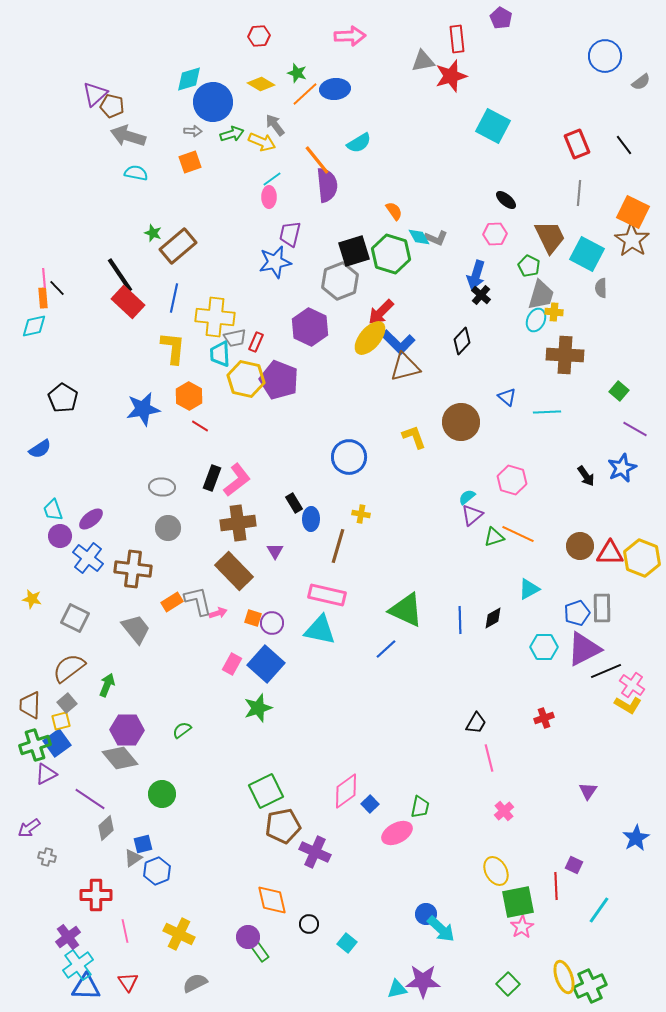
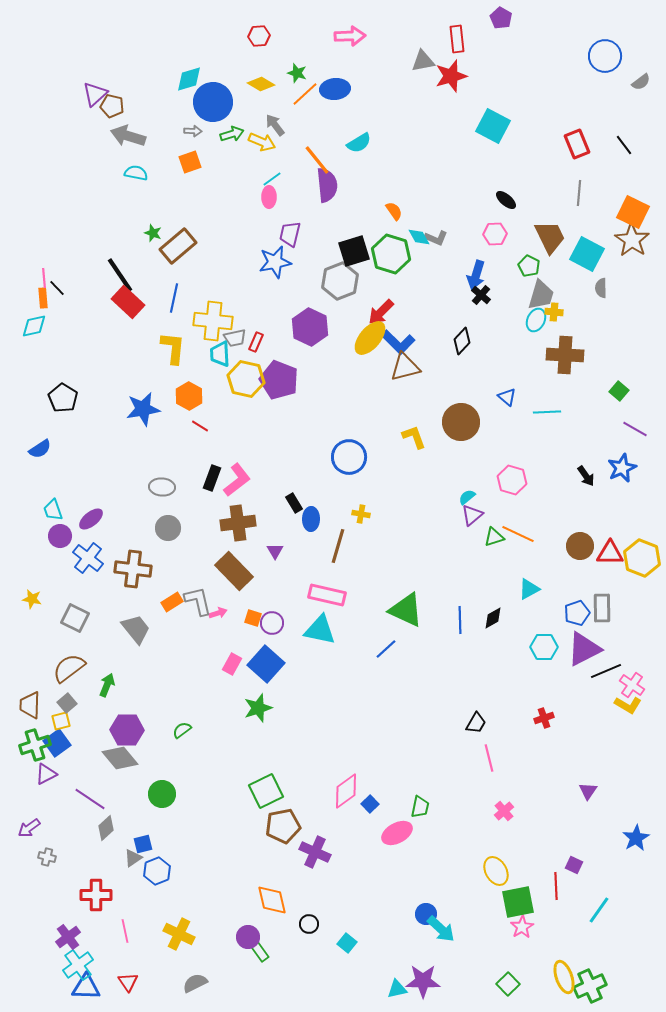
yellow cross at (215, 317): moved 2 px left, 4 px down
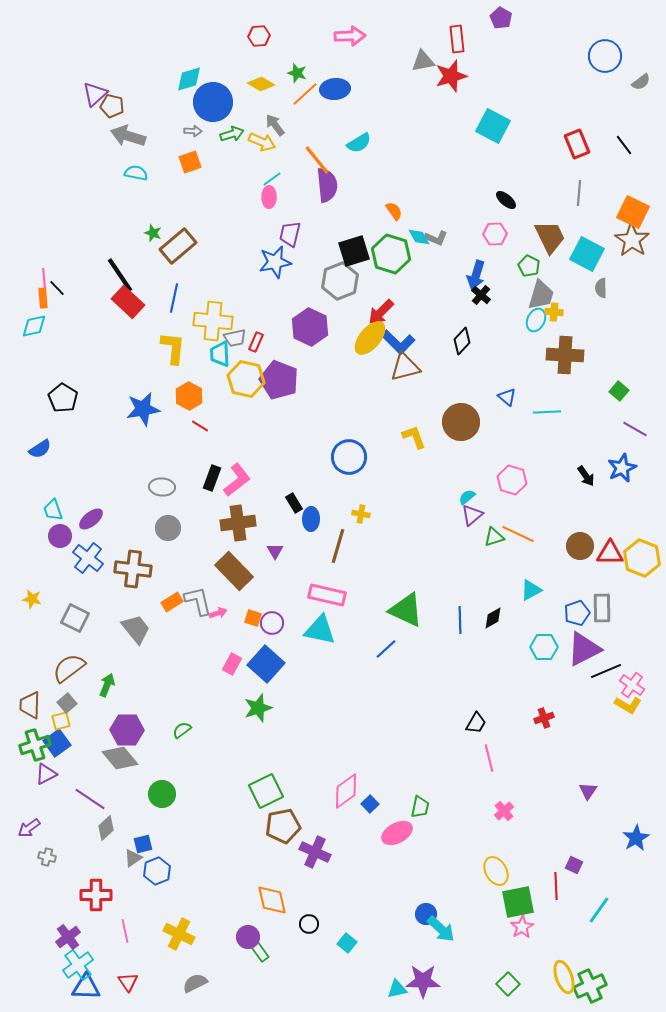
cyan triangle at (529, 589): moved 2 px right, 1 px down
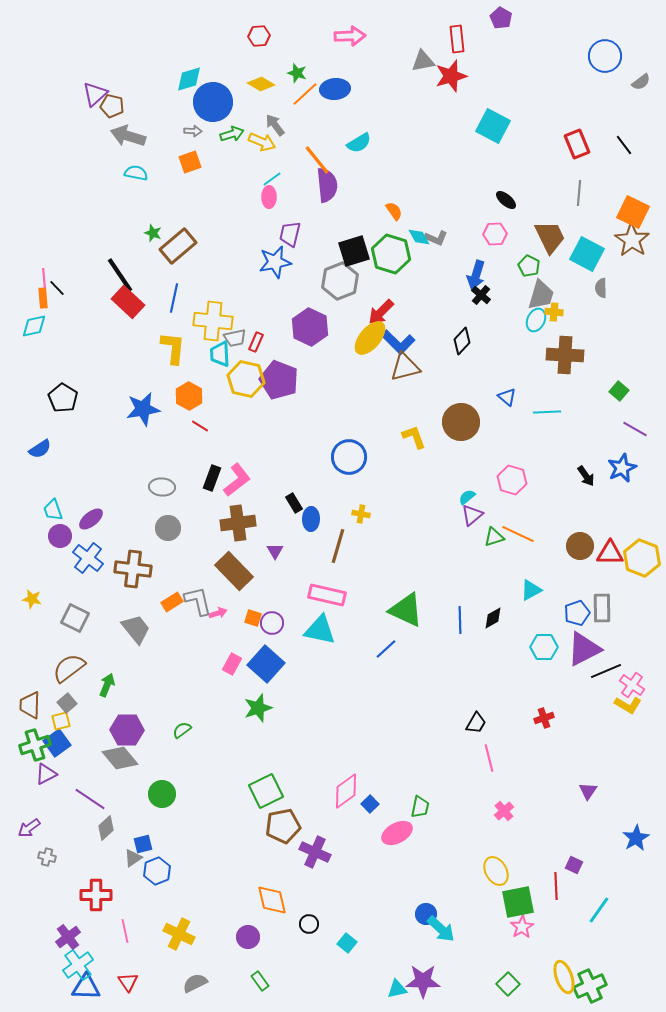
green rectangle at (260, 952): moved 29 px down
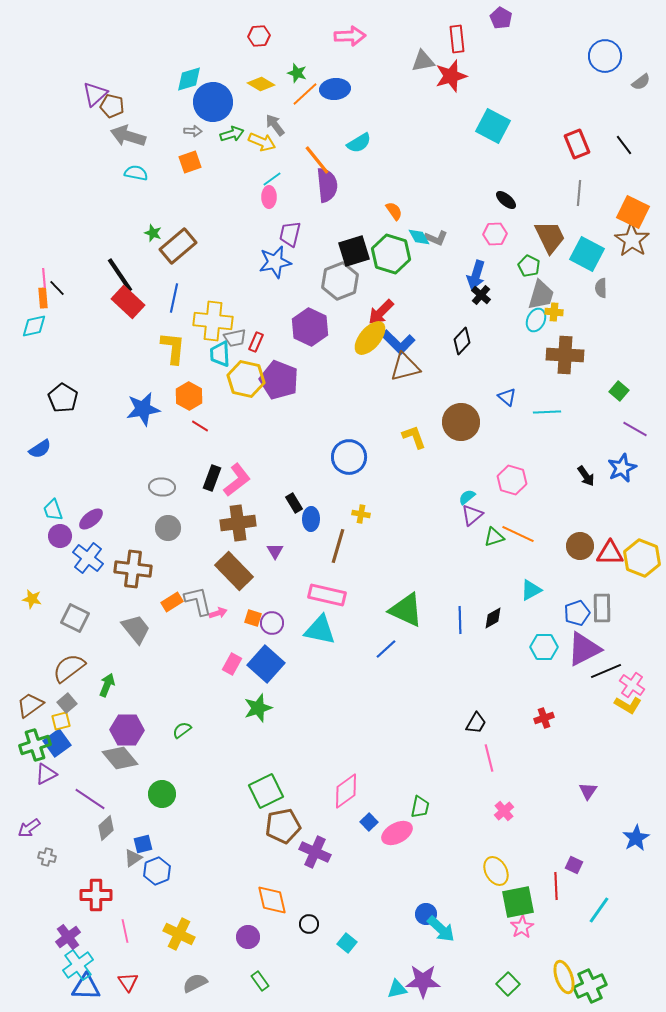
brown trapezoid at (30, 705): rotated 52 degrees clockwise
blue square at (370, 804): moved 1 px left, 18 px down
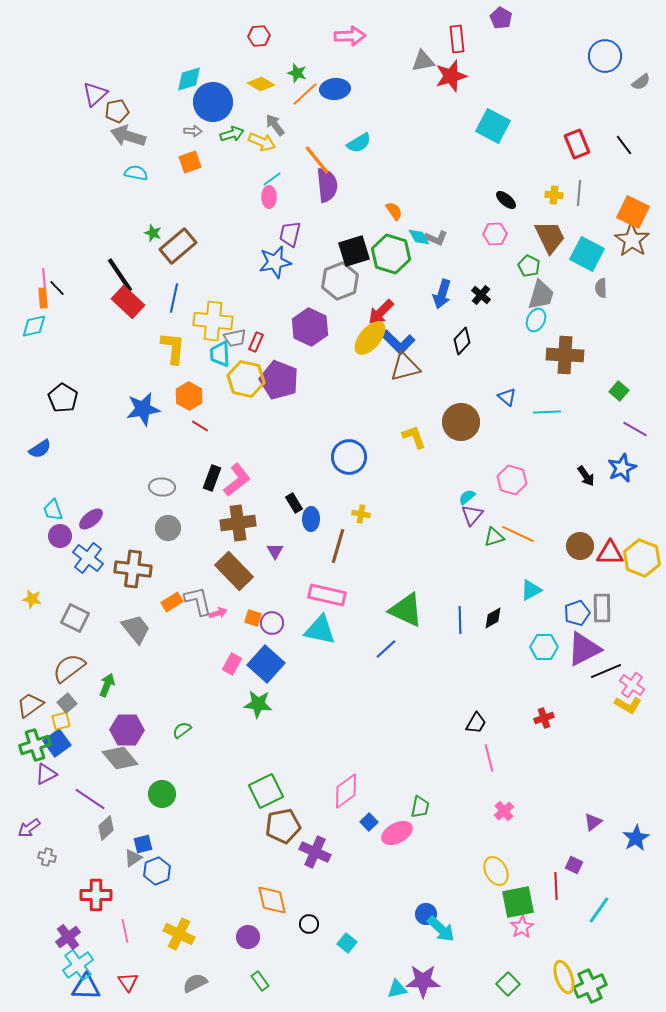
brown pentagon at (112, 106): moved 5 px right, 5 px down; rotated 25 degrees counterclockwise
blue arrow at (476, 275): moved 34 px left, 19 px down
yellow cross at (554, 312): moved 117 px up
purple triangle at (472, 515): rotated 10 degrees counterclockwise
green star at (258, 708): moved 4 px up; rotated 24 degrees clockwise
purple triangle at (588, 791): moved 5 px right, 31 px down; rotated 18 degrees clockwise
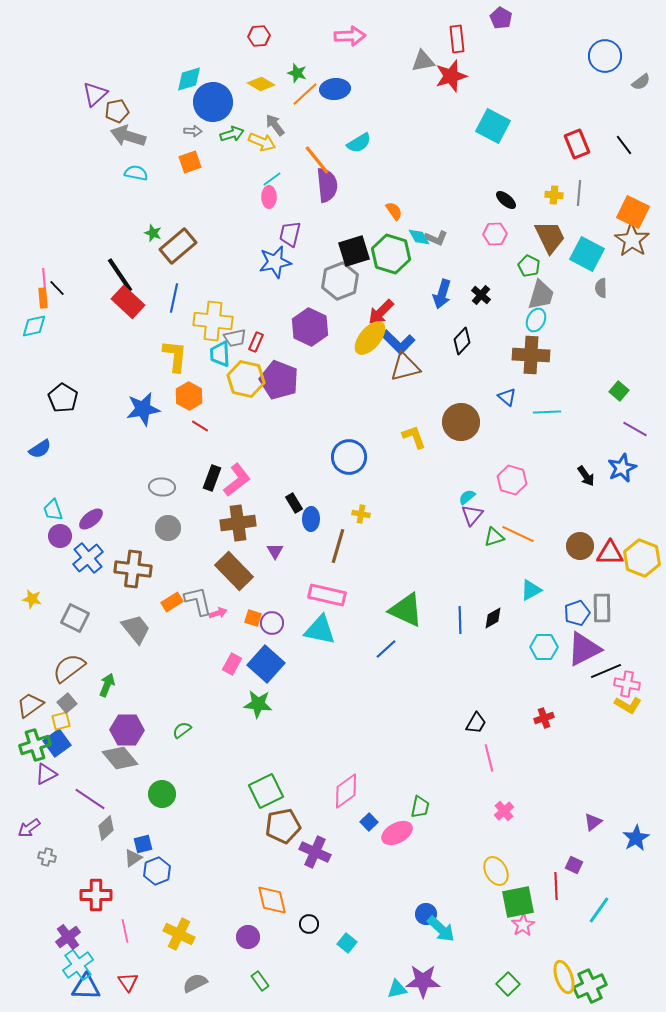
yellow L-shape at (173, 348): moved 2 px right, 8 px down
brown cross at (565, 355): moved 34 px left
blue cross at (88, 558): rotated 12 degrees clockwise
pink cross at (632, 685): moved 5 px left, 1 px up; rotated 25 degrees counterclockwise
pink star at (522, 927): moved 1 px right, 2 px up
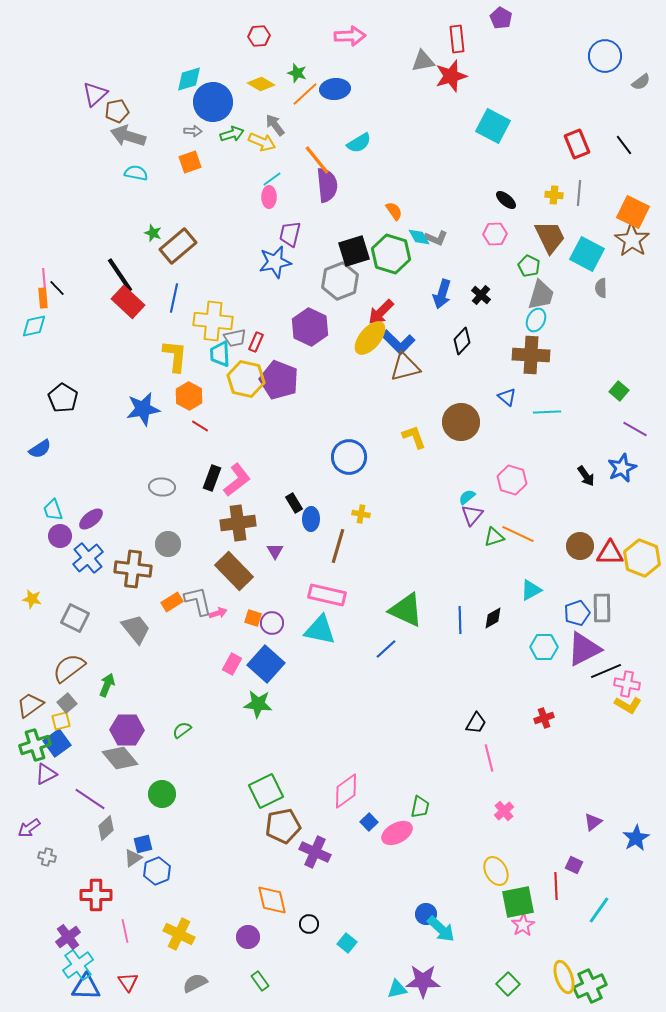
gray circle at (168, 528): moved 16 px down
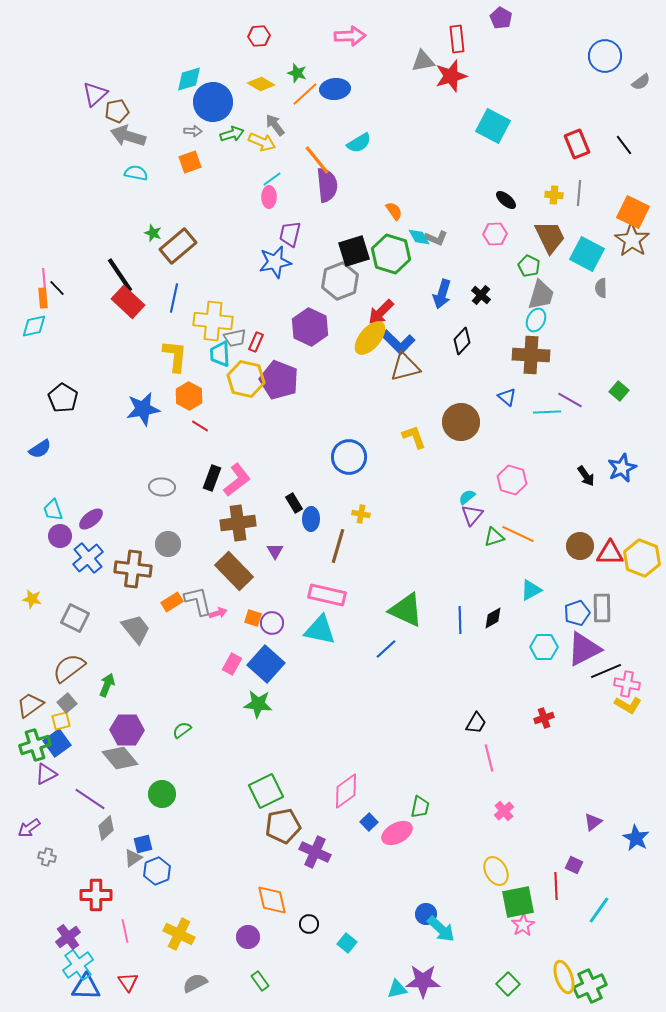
purple line at (635, 429): moved 65 px left, 29 px up
blue star at (636, 838): rotated 12 degrees counterclockwise
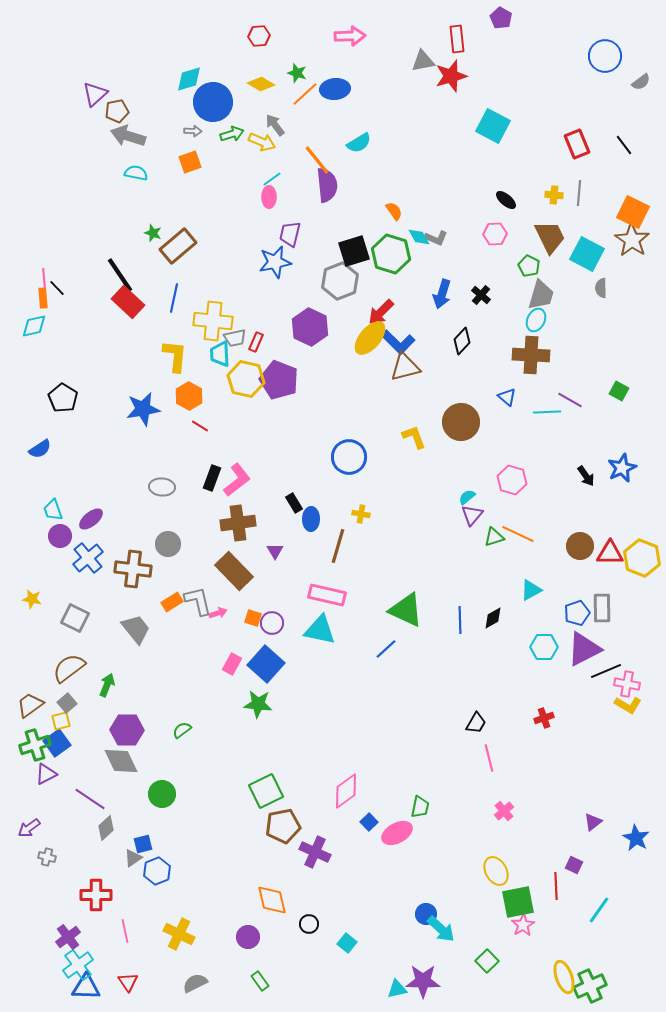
green square at (619, 391): rotated 12 degrees counterclockwise
gray diamond at (120, 758): moved 1 px right, 3 px down; rotated 15 degrees clockwise
green square at (508, 984): moved 21 px left, 23 px up
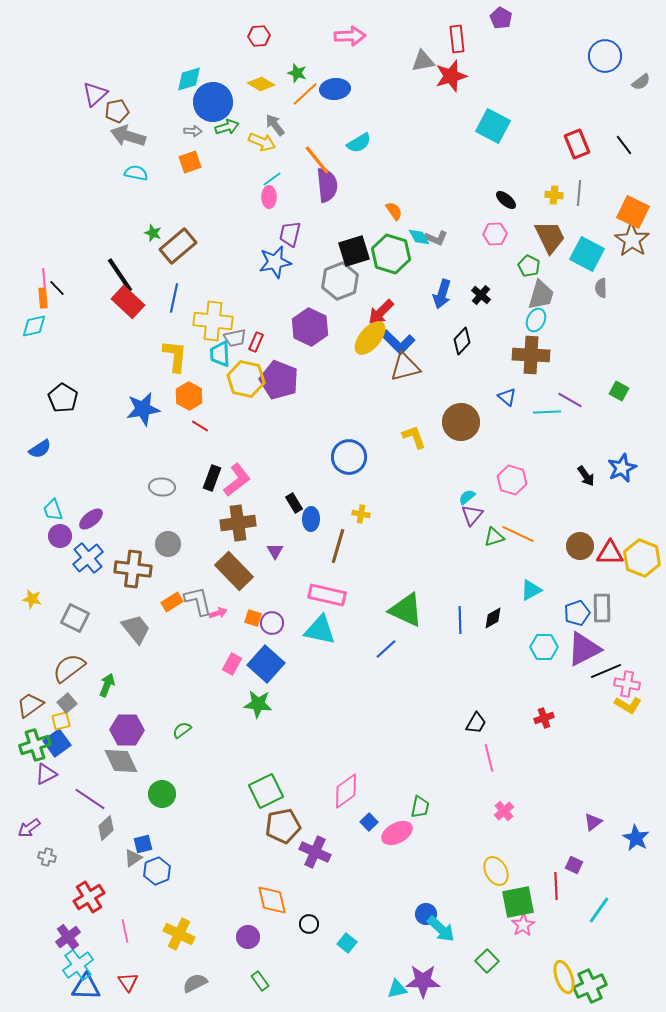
green arrow at (232, 134): moved 5 px left, 7 px up
red cross at (96, 895): moved 7 px left, 2 px down; rotated 32 degrees counterclockwise
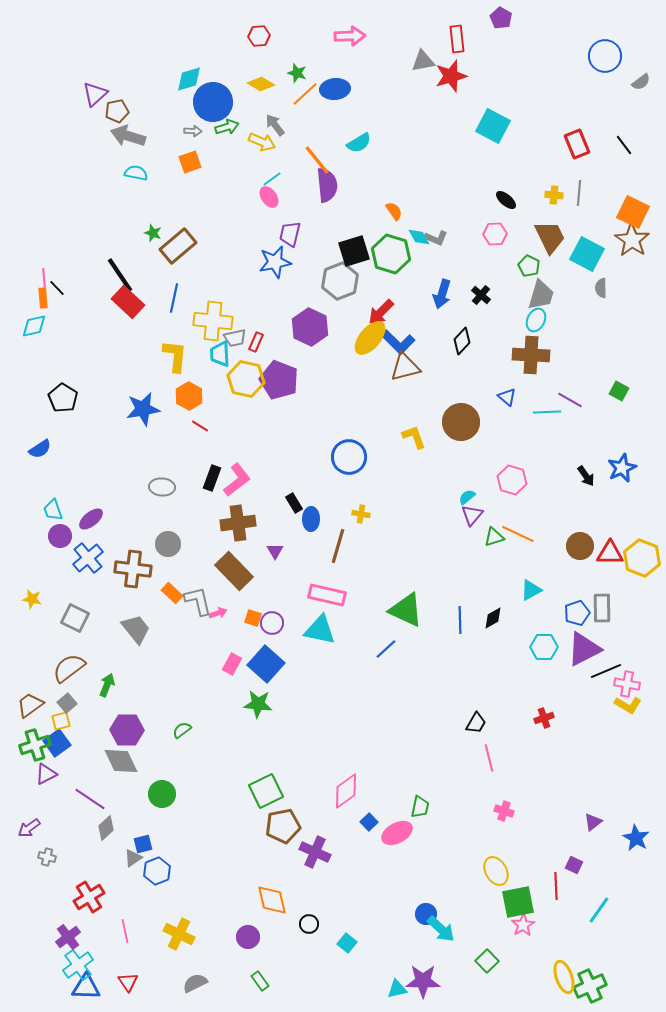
pink ellipse at (269, 197): rotated 35 degrees counterclockwise
orange rectangle at (172, 602): moved 9 px up; rotated 75 degrees clockwise
pink cross at (504, 811): rotated 30 degrees counterclockwise
